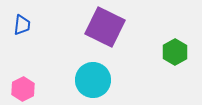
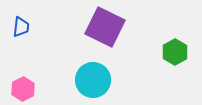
blue trapezoid: moved 1 px left, 2 px down
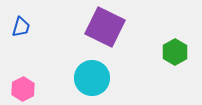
blue trapezoid: rotated 10 degrees clockwise
cyan circle: moved 1 px left, 2 px up
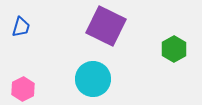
purple square: moved 1 px right, 1 px up
green hexagon: moved 1 px left, 3 px up
cyan circle: moved 1 px right, 1 px down
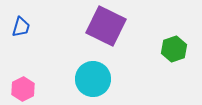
green hexagon: rotated 10 degrees clockwise
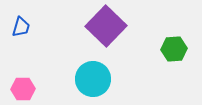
purple square: rotated 18 degrees clockwise
green hexagon: rotated 15 degrees clockwise
pink hexagon: rotated 25 degrees clockwise
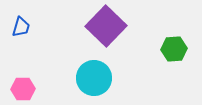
cyan circle: moved 1 px right, 1 px up
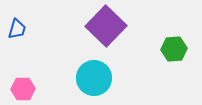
blue trapezoid: moved 4 px left, 2 px down
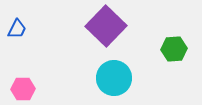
blue trapezoid: rotated 10 degrees clockwise
cyan circle: moved 20 px right
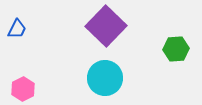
green hexagon: moved 2 px right
cyan circle: moved 9 px left
pink hexagon: rotated 25 degrees counterclockwise
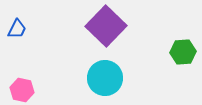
green hexagon: moved 7 px right, 3 px down
pink hexagon: moved 1 px left, 1 px down; rotated 20 degrees counterclockwise
